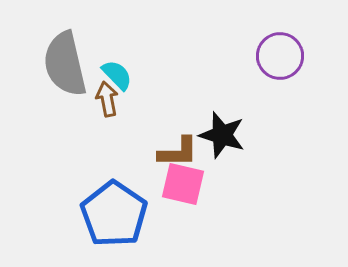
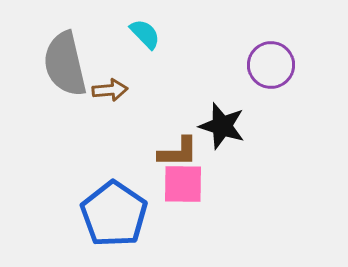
purple circle: moved 9 px left, 9 px down
cyan semicircle: moved 28 px right, 41 px up
brown arrow: moved 3 px right, 9 px up; rotated 96 degrees clockwise
black star: moved 9 px up
pink square: rotated 12 degrees counterclockwise
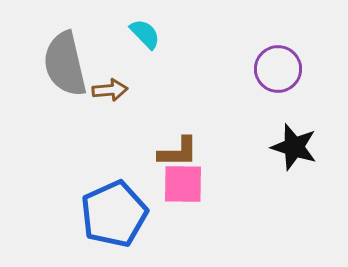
purple circle: moved 7 px right, 4 px down
black star: moved 72 px right, 21 px down
blue pentagon: rotated 14 degrees clockwise
